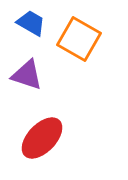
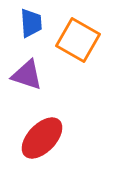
blue trapezoid: rotated 56 degrees clockwise
orange square: moved 1 px left, 1 px down
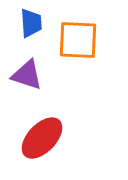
orange square: rotated 27 degrees counterclockwise
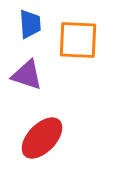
blue trapezoid: moved 1 px left, 1 px down
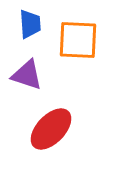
red ellipse: moved 9 px right, 9 px up
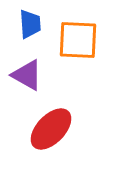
purple triangle: rotated 12 degrees clockwise
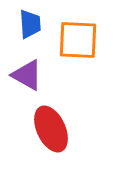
red ellipse: rotated 69 degrees counterclockwise
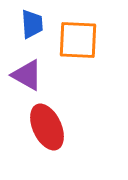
blue trapezoid: moved 2 px right
red ellipse: moved 4 px left, 2 px up
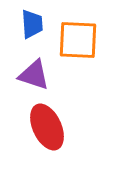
purple triangle: moved 7 px right; rotated 12 degrees counterclockwise
